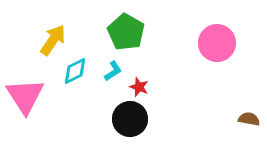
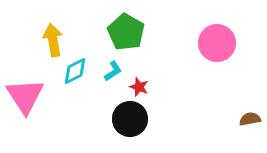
yellow arrow: rotated 44 degrees counterclockwise
brown semicircle: moved 1 px right; rotated 20 degrees counterclockwise
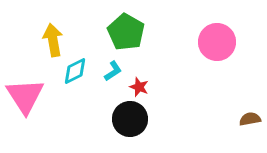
pink circle: moved 1 px up
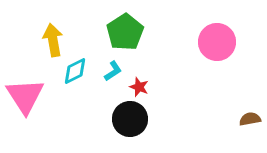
green pentagon: moved 1 px left; rotated 9 degrees clockwise
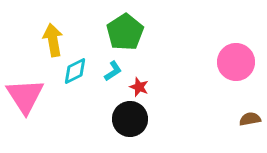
pink circle: moved 19 px right, 20 px down
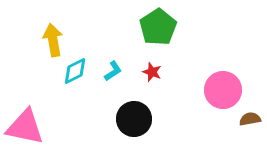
green pentagon: moved 33 px right, 5 px up
pink circle: moved 13 px left, 28 px down
red star: moved 13 px right, 15 px up
pink triangle: moved 31 px down; rotated 45 degrees counterclockwise
black circle: moved 4 px right
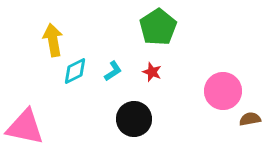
pink circle: moved 1 px down
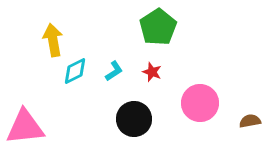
cyan L-shape: moved 1 px right
pink circle: moved 23 px left, 12 px down
brown semicircle: moved 2 px down
pink triangle: rotated 18 degrees counterclockwise
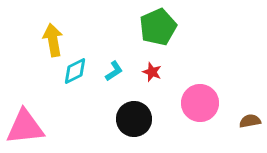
green pentagon: rotated 9 degrees clockwise
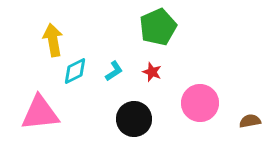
pink triangle: moved 15 px right, 14 px up
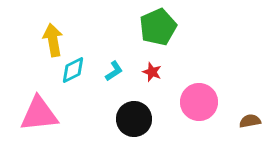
cyan diamond: moved 2 px left, 1 px up
pink circle: moved 1 px left, 1 px up
pink triangle: moved 1 px left, 1 px down
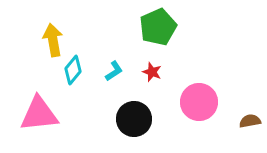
cyan diamond: rotated 24 degrees counterclockwise
